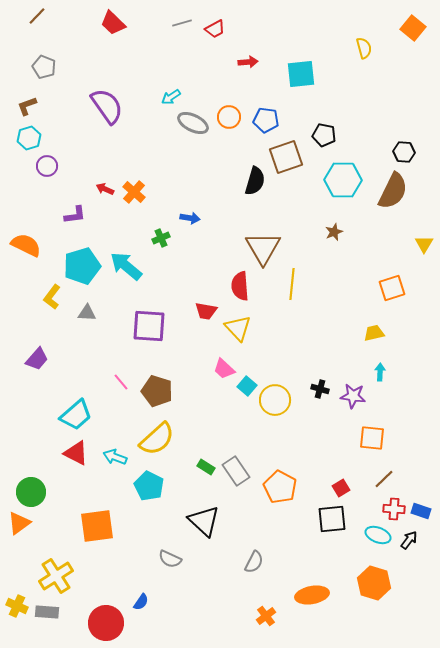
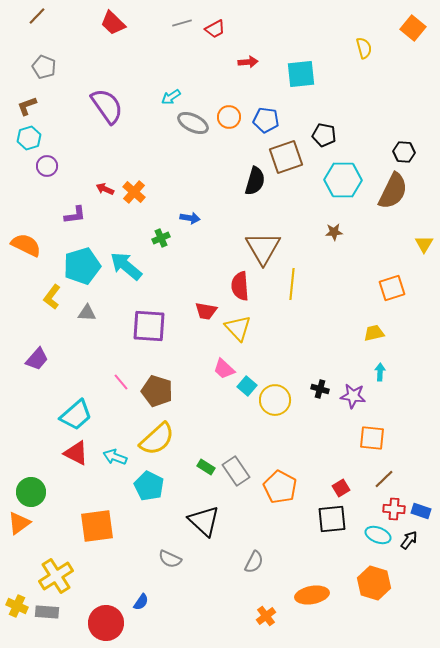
brown star at (334, 232): rotated 18 degrees clockwise
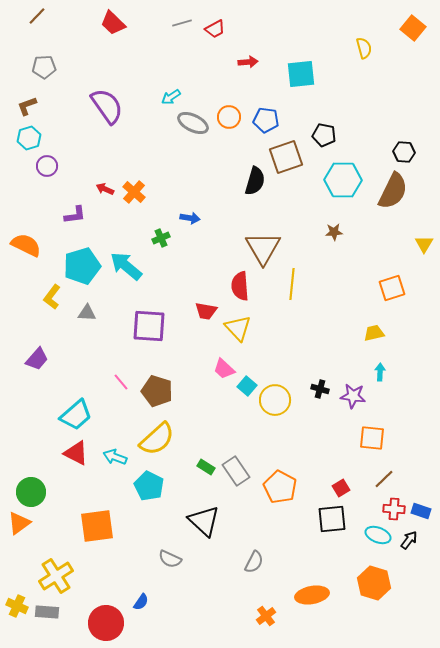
gray pentagon at (44, 67): rotated 25 degrees counterclockwise
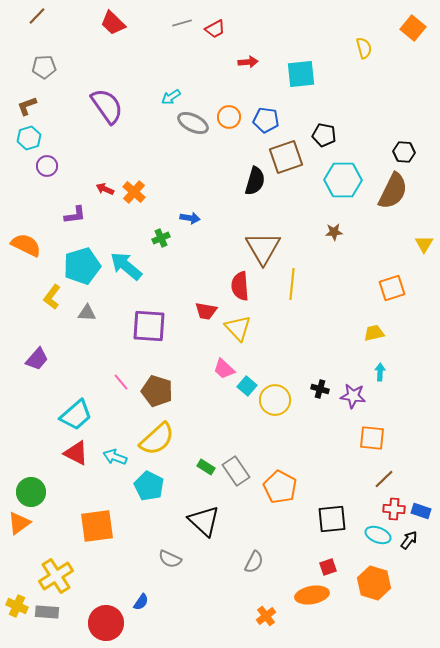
red square at (341, 488): moved 13 px left, 79 px down; rotated 12 degrees clockwise
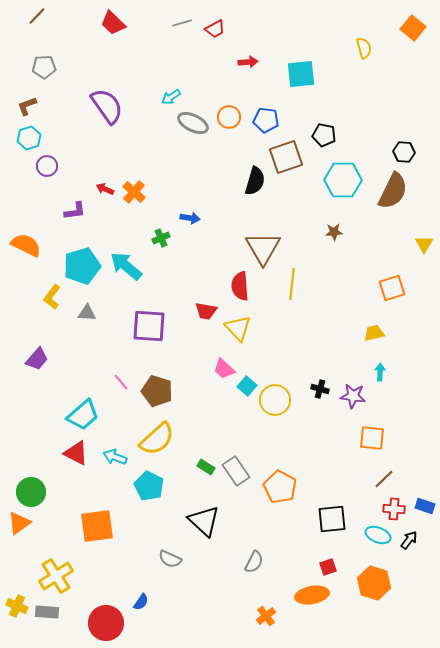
purple L-shape at (75, 215): moved 4 px up
cyan trapezoid at (76, 415): moved 7 px right
blue rectangle at (421, 511): moved 4 px right, 5 px up
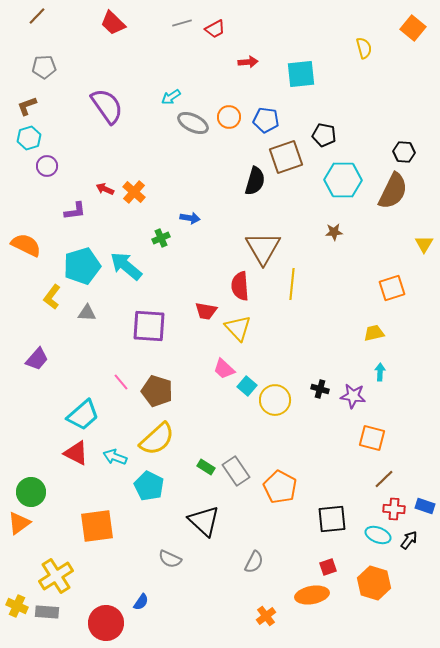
orange square at (372, 438): rotated 8 degrees clockwise
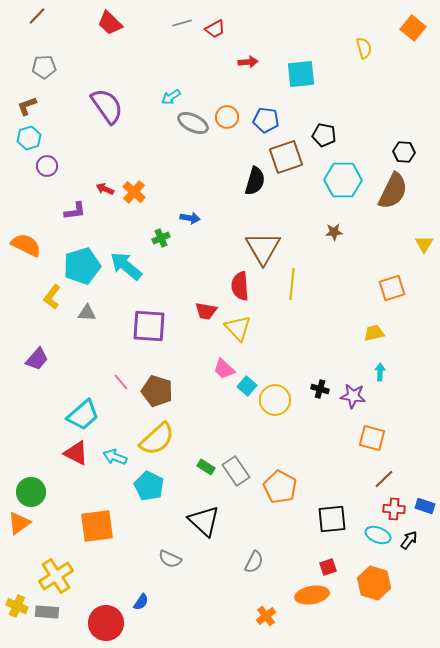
red trapezoid at (113, 23): moved 3 px left
orange circle at (229, 117): moved 2 px left
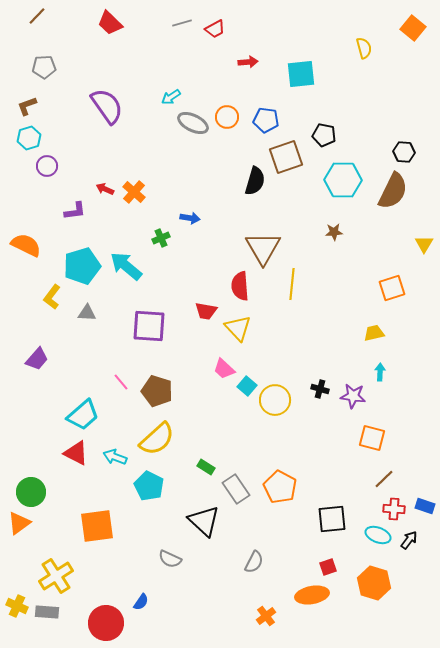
gray rectangle at (236, 471): moved 18 px down
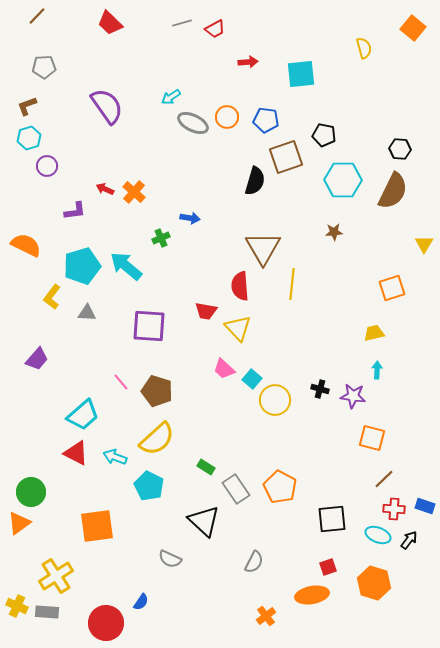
black hexagon at (404, 152): moved 4 px left, 3 px up
cyan arrow at (380, 372): moved 3 px left, 2 px up
cyan square at (247, 386): moved 5 px right, 7 px up
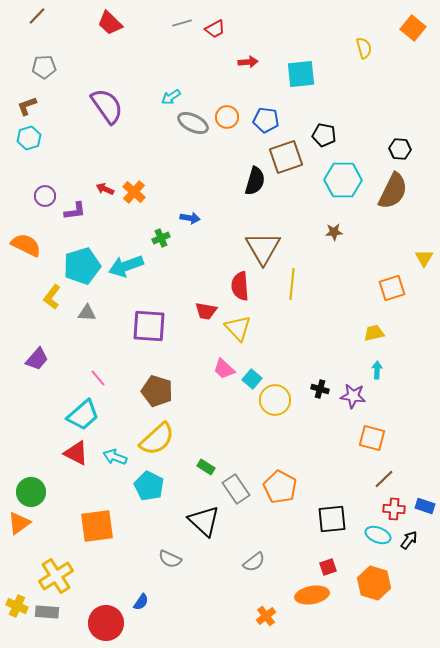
purple circle at (47, 166): moved 2 px left, 30 px down
yellow triangle at (424, 244): moved 14 px down
cyan arrow at (126, 266): rotated 60 degrees counterclockwise
pink line at (121, 382): moved 23 px left, 4 px up
gray semicircle at (254, 562): rotated 25 degrees clockwise
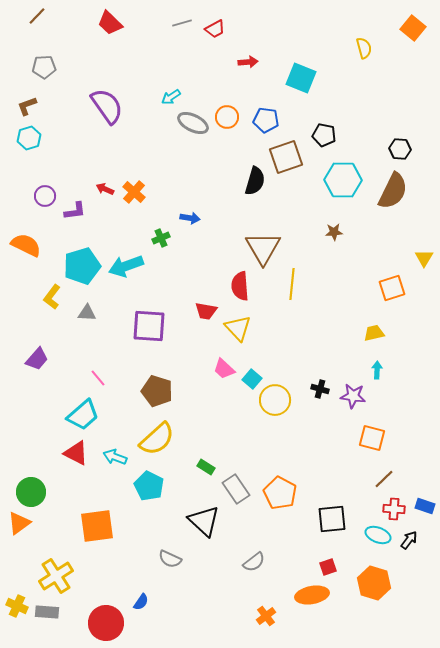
cyan square at (301, 74): moved 4 px down; rotated 28 degrees clockwise
orange pentagon at (280, 487): moved 6 px down
